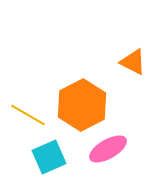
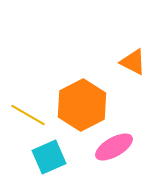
pink ellipse: moved 6 px right, 2 px up
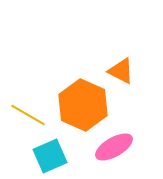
orange triangle: moved 12 px left, 9 px down
orange hexagon: moved 1 px right; rotated 9 degrees counterclockwise
cyan square: moved 1 px right, 1 px up
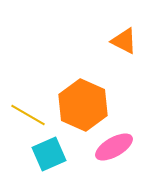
orange triangle: moved 3 px right, 30 px up
cyan square: moved 1 px left, 2 px up
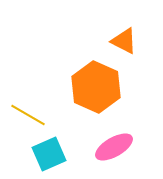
orange hexagon: moved 13 px right, 18 px up
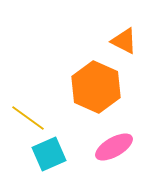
yellow line: moved 3 px down; rotated 6 degrees clockwise
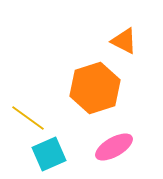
orange hexagon: moved 1 px left, 1 px down; rotated 18 degrees clockwise
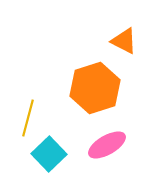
yellow line: rotated 69 degrees clockwise
pink ellipse: moved 7 px left, 2 px up
cyan square: rotated 20 degrees counterclockwise
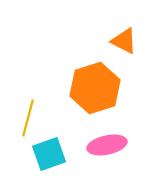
pink ellipse: rotated 18 degrees clockwise
cyan square: rotated 24 degrees clockwise
